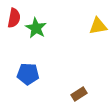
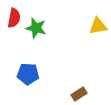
green star: rotated 15 degrees counterclockwise
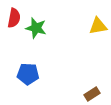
brown rectangle: moved 13 px right
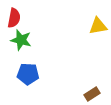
green star: moved 15 px left, 12 px down
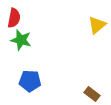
yellow triangle: moved 1 px left, 1 px up; rotated 30 degrees counterclockwise
blue pentagon: moved 2 px right, 7 px down
brown rectangle: rotated 70 degrees clockwise
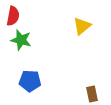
red semicircle: moved 1 px left, 2 px up
yellow triangle: moved 15 px left, 1 px down
brown rectangle: rotated 42 degrees clockwise
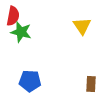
yellow triangle: rotated 24 degrees counterclockwise
green star: moved 8 px up
brown rectangle: moved 1 px left, 10 px up; rotated 14 degrees clockwise
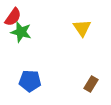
red semicircle: moved 1 px down; rotated 24 degrees clockwise
yellow triangle: moved 2 px down
brown rectangle: rotated 28 degrees clockwise
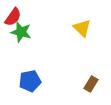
yellow triangle: rotated 12 degrees counterclockwise
blue pentagon: rotated 15 degrees counterclockwise
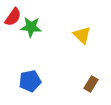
yellow triangle: moved 7 px down
green star: moved 10 px right, 5 px up; rotated 10 degrees counterclockwise
